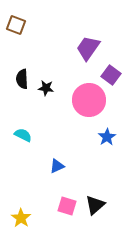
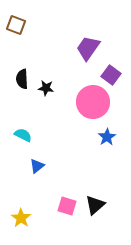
pink circle: moved 4 px right, 2 px down
blue triangle: moved 20 px left; rotated 14 degrees counterclockwise
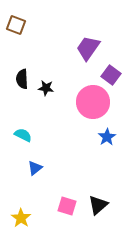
blue triangle: moved 2 px left, 2 px down
black triangle: moved 3 px right
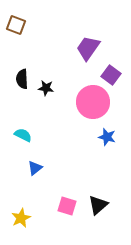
blue star: rotated 24 degrees counterclockwise
yellow star: rotated 12 degrees clockwise
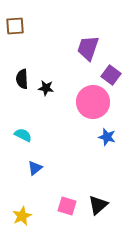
brown square: moved 1 px left, 1 px down; rotated 24 degrees counterclockwise
purple trapezoid: rotated 16 degrees counterclockwise
yellow star: moved 1 px right, 2 px up
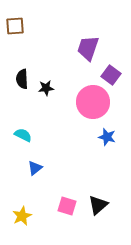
black star: rotated 14 degrees counterclockwise
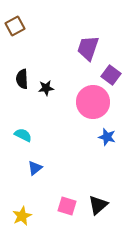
brown square: rotated 24 degrees counterclockwise
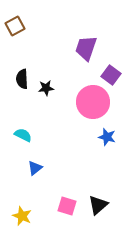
purple trapezoid: moved 2 px left
yellow star: rotated 24 degrees counterclockwise
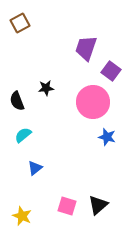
brown square: moved 5 px right, 3 px up
purple square: moved 4 px up
black semicircle: moved 5 px left, 22 px down; rotated 18 degrees counterclockwise
cyan semicircle: rotated 66 degrees counterclockwise
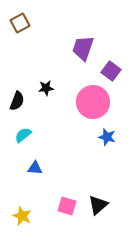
purple trapezoid: moved 3 px left
black semicircle: rotated 138 degrees counterclockwise
blue triangle: rotated 42 degrees clockwise
